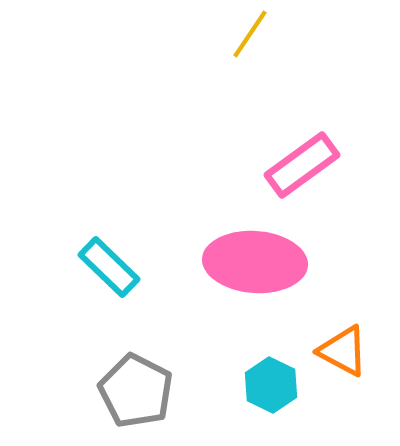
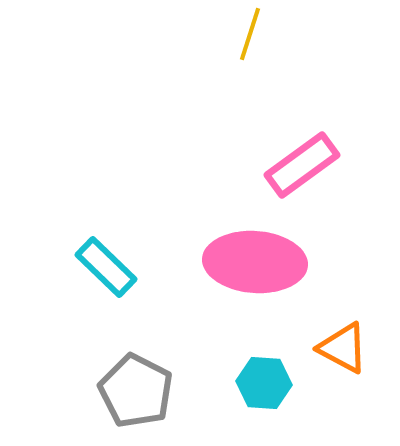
yellow line: rotated 16 degrees counterclockwise
cyan rectangle: moved 3 px left
orange triangle: moved 3 px up
cyan hexagon: moved 7 px left, 2 px up; rotated 22 degrees counterclockwise
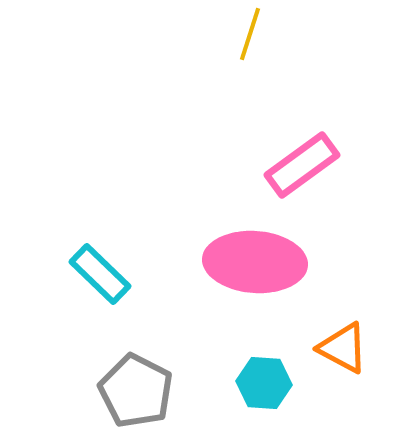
cyan rectangle: moved 6 px left, 7 px down
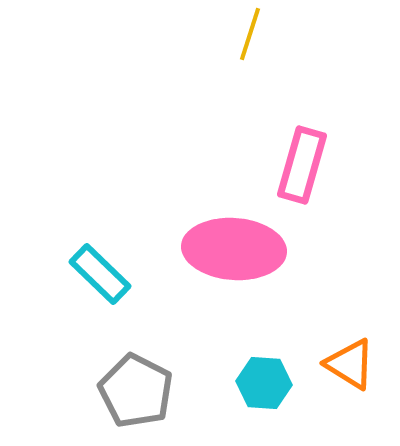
pink rectangle: rotated 38 degrees counterclockwise
pink ellipse: moved 21 px left, 13 px up
orange triangle: moved 7 px right, 16 px down; rotated 4 degrees clockwise
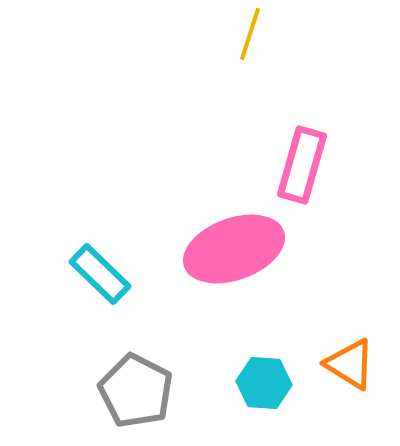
pink ellipse: rotated 24 degrees counterclockwise
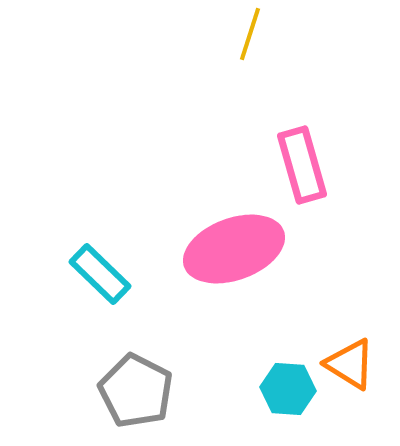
pink rectangle: rotated 32 degrees counterclockwise
cyan hexagon: moved 24 px right, 6 px down
